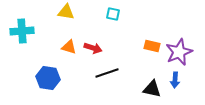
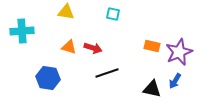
blue arrow: moved 1 px down; rotated 28 degrees clockwise
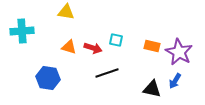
cyan square: moved 3 px right, 26 px down
purple star: rotated 20 degrees counterclockwise
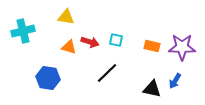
yellow triangle: moved 5 px down
cyan cross: moved 1 px right; rotated 10 degrees counterclockwise
red arrow: moved 3 px left, 6 px up
purple star: moved 3 px right, 5 px up; rotated 28 degrees counterclockwise
black line: rotated 25 degrees counterclockwise
